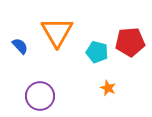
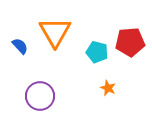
orange triangle: moved 2 px left
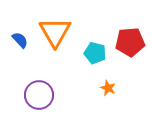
blue semicircle: moved 6 px up
cyan pentagon: moved 2 px left, 1 px down
purple circle: moved 1 px left, 1 px up
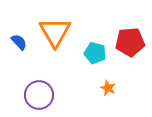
blue semicircle: moved 1 px left, 2 px down
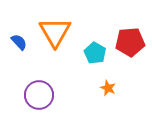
cyan pentagon: rotated 15 degrees clockwise
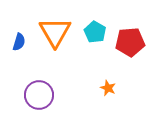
blue semicircle: rotated 60 degrees clockwise
cyan pentagon: moved 21 px up
